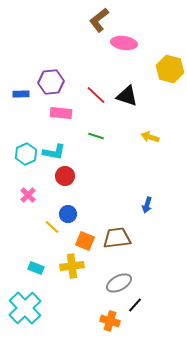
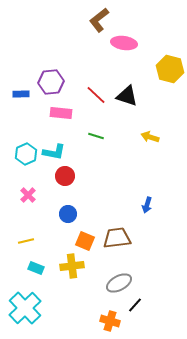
yellow line: moved 26 px left, 14 px down; rotated 56 degrees counterclockwise
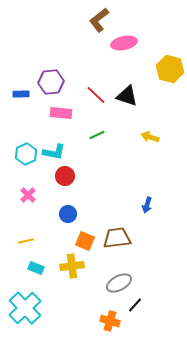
pink ellipse: rotated 20 degrees counterclockwise
green line: moved 1 px right, 1 px up; rotated 42 degrees counterclockwise
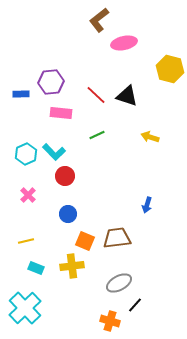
cyan L-shape: rotated 35 degrees clockwise
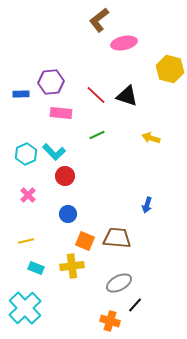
yellow arrow: moved 1 px right, 1 px down
brown trapezoid: rotated 12 degrees clockwise
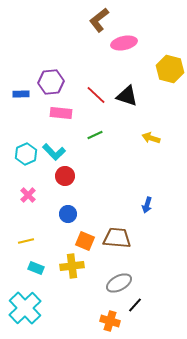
green line: moved 2 px left
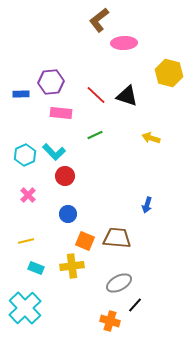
pink ellipse: rotated 10 degrees clockwise
yellow hexagon: moved 1 px left, 4 px down
cyan hexagon: moved 1 px left, 1 px down
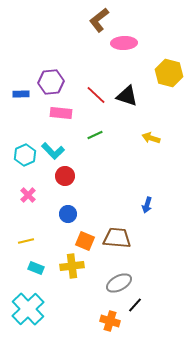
cyan L-shape: moved 1 px left, 1 px up
cyan cross: moved 3 px right, 1 px down
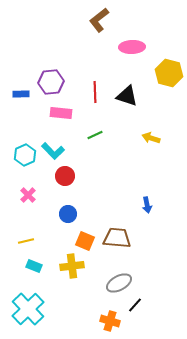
pink ellipse: moved 8 px right, 4 px down
red line: moved 1 px left, 3 px up; rotated 45 degrees clockwise
blue arrow: rotated 28 degrees counterclockwise
cyan rectangle: moved 2 px left, 2 px up
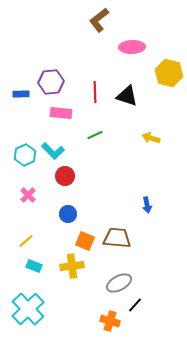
yellow line: rotated 28 degrees counterclockwise
